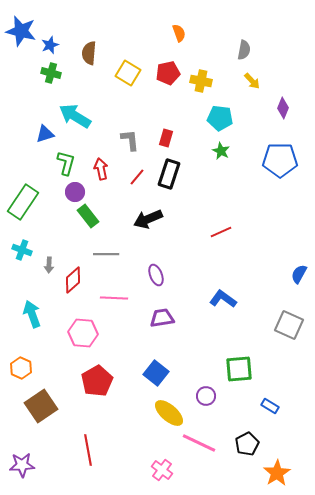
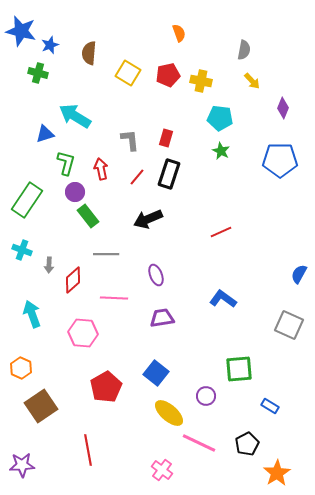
green cross at (51, 73): moved 13 px left
red pentagon at (168, 73): moved 2 px down
green rectangle at (23, 202): moved 4 px right, 2 px up
red pentagon at (97, 381): moved 9 px right, 6 px down
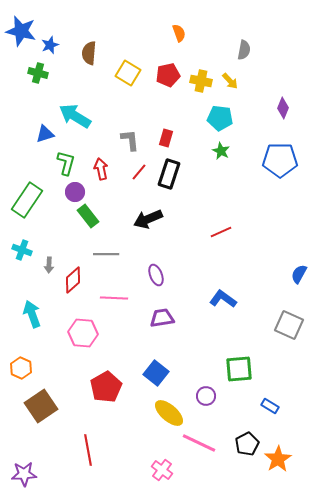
yellow arrow at (252, 81): moved 22 px left
red line at (137, 177): moved 2 px right, 5 px up
purple star at (22, 465): moved 2 px right, 9 px down
orange star at (277, 473): moved 1 px right, 14 px up
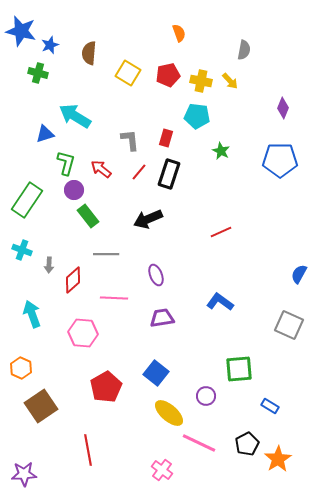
cyan pentagon at (220, 118): moved 23 px left, 2 px up
red arrow at (101, 169): rotated 40 degrees counterclockwise
purple circle at (75, 192): moved 1 px left, 2 px up
blue L-shape at (223, 299): moved 3 px left, 3 px down
